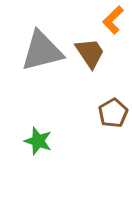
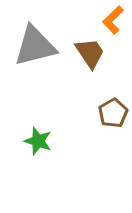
gray triangle: moved 7 px left, 5 px up
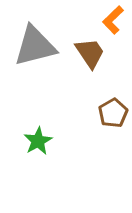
green star: rotated 24 degrees clockwise
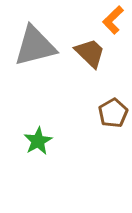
brown trapezoid: rotated 12 degrees counterclockwise
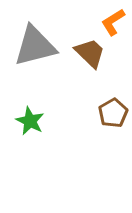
orange L-shape: moved 2 px down; rotated 12 degrees clockwise
green star: moved 8 px left, 20 px up; rotated 16 degrees counterclockwise
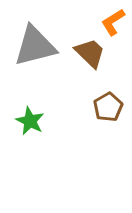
brown pentagon: moved 5 px left, 6 px up
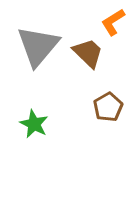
gray triangle: moved 3 px right; rotated 36 degrees counterclockwise
brown trapezoid: moved 2 px left
green star: moved 4 px right, 3 px down
